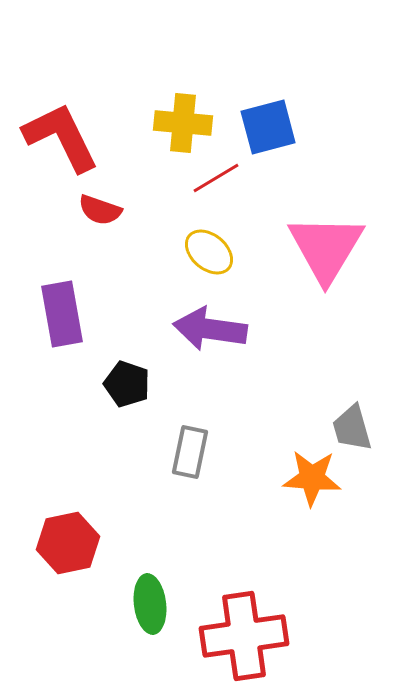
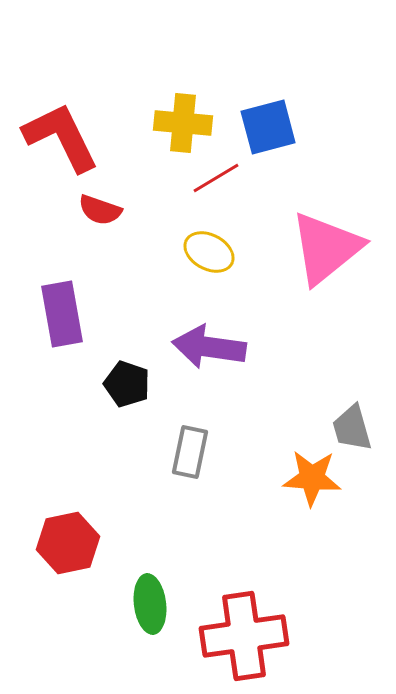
pink triangle: rotated 20 degrees clockwise
yellow ellipse: rotated 12 degrees counterclockwise
purple arrow: moved 1 px left, 18 px down
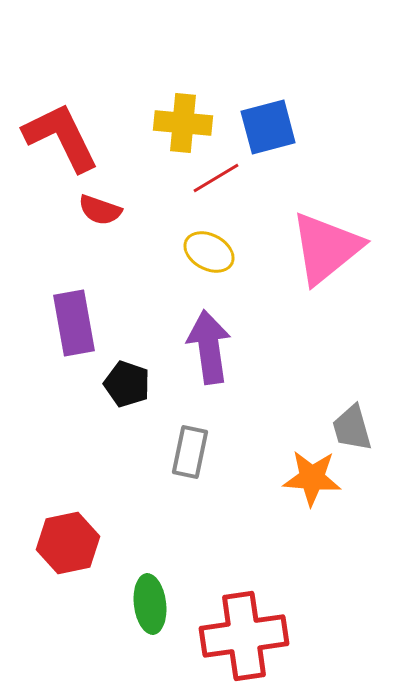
purple rectangle: moved 12 px right, 9 px down
purple arrow: rotated 74 degrees clockwise
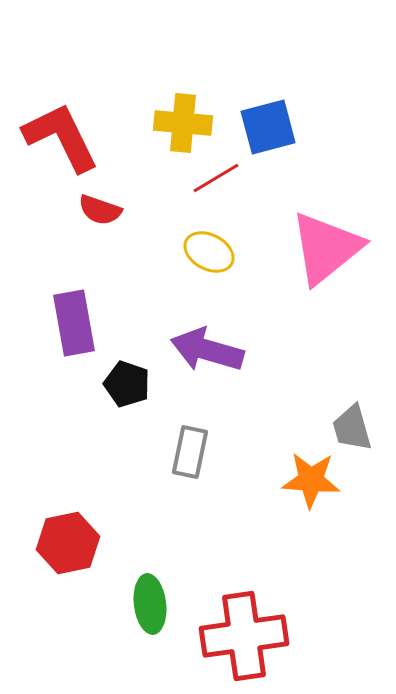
purple arrow: moved 2 px left, 3 px down; rotated 66 degrees counterclockwise
orange star: moved 1 px left, 2 px down
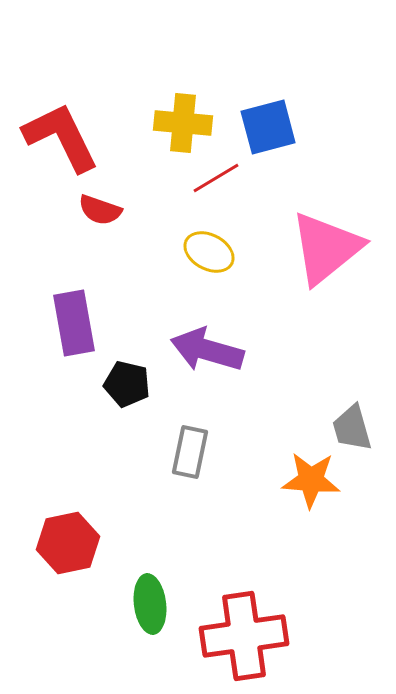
black pentagon: rotated 6 degrees counterclockwise
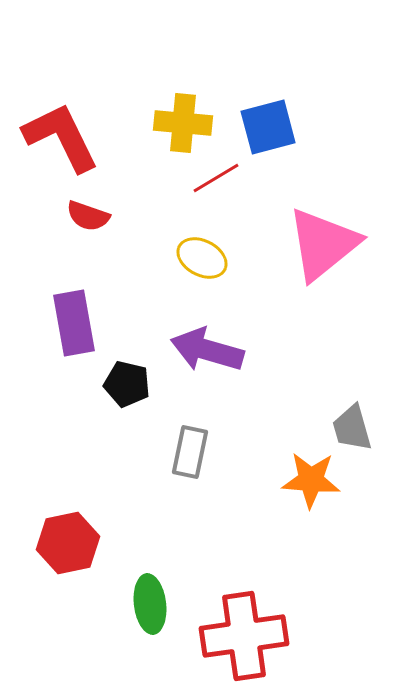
red semicircle: moved 12 px left, 6 px down
pink triangle: moved 3 px left, 4 px up
yellow ellipse: moved 7 px left, 6 px down
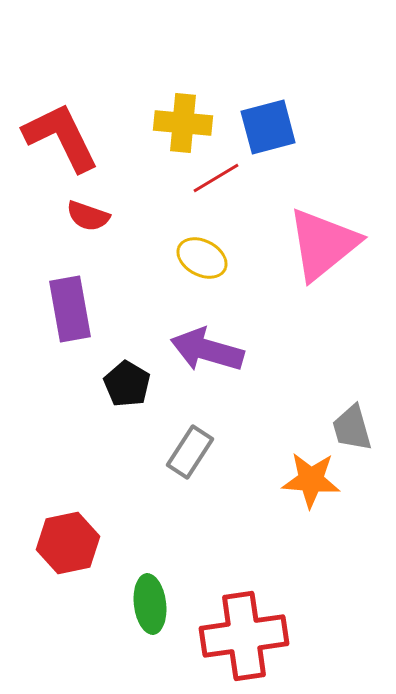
purple rectangle: moved 4 px left, 14 px up
black pentagon: rotated 18 degrees clockwise
gray rectangle: rotated 21 degrees clockwise
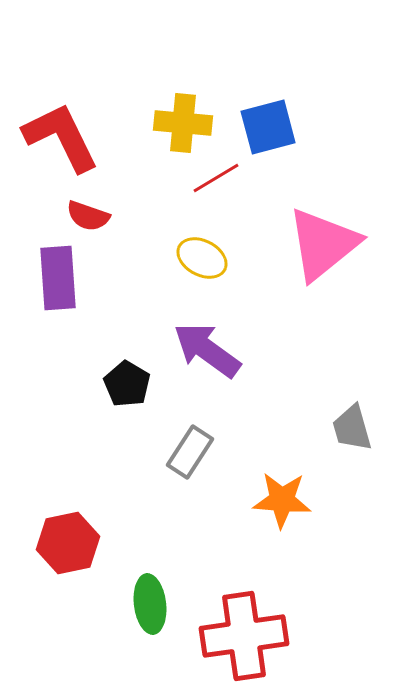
purple rectangle: moved 12 px left, 31 px up; rotated 6 degrees clockwise
purple arrow: rotated 20 degrees clockwise
orange star: moved 29 px left, 20 px down
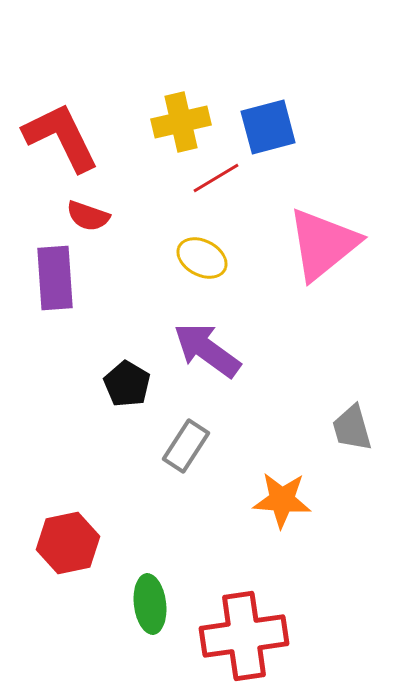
yellow cross: moved 2 px left, 1 px up; rotated 18 degrees counterclockwise
purple rectangle: moved 3 px left
gray rectangle: moved 4 px left, 6 px up
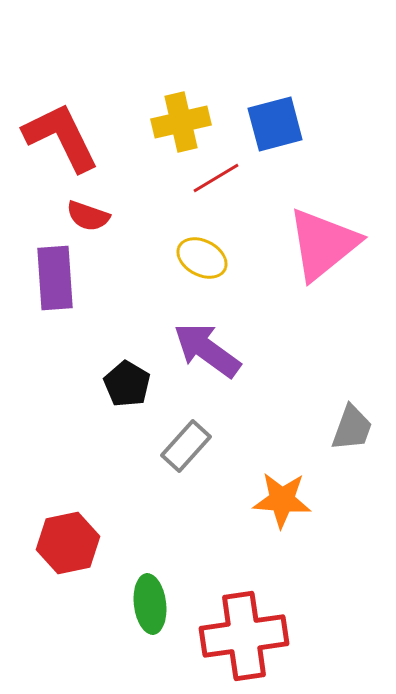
blue square: moved 7 px right, 3 px up
gray trapezoid: rotated 144 degrees counterclockwise
gray rectangle: rotated 9 degrees clockwise
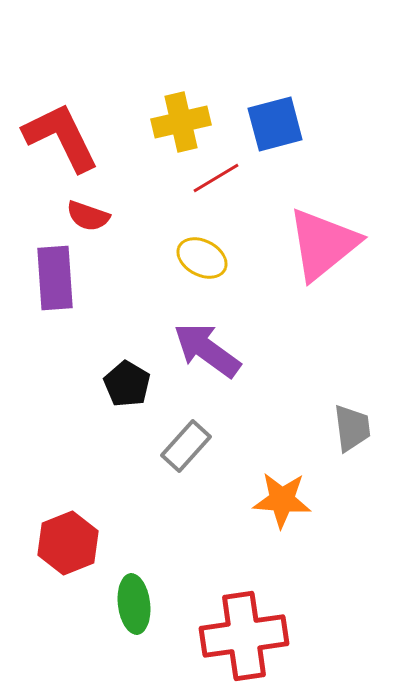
gray trapezoid: rotated 27 degrees counterclockwise
red hexagon: rotated 10 degrees counterclockwise
green ellipse: moved 16 px left
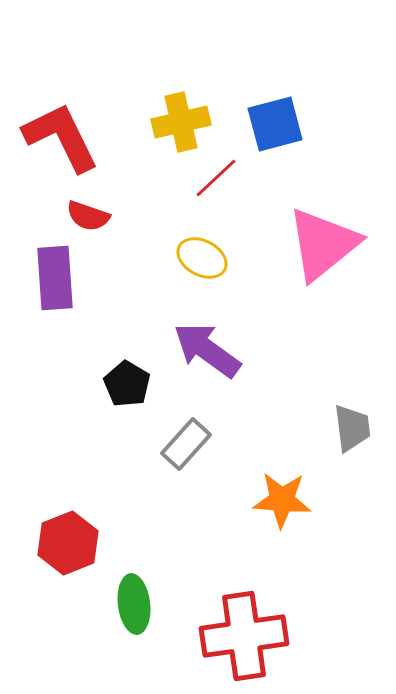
red line: rotated 12 degrees counterclockwise
gray rectangle: moved 2 px up
